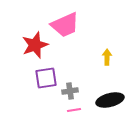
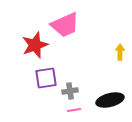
yellow arrow: moved 13 px right, 5 px up
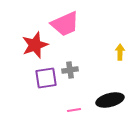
pink trapezoid: moved 1 px up
gray cross: moved 21 px up
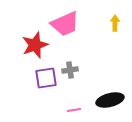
yellow arrow: moved 5 px left, 29 px up
